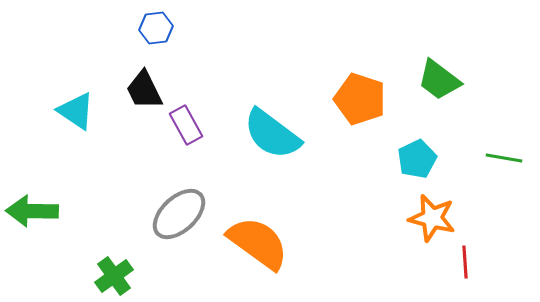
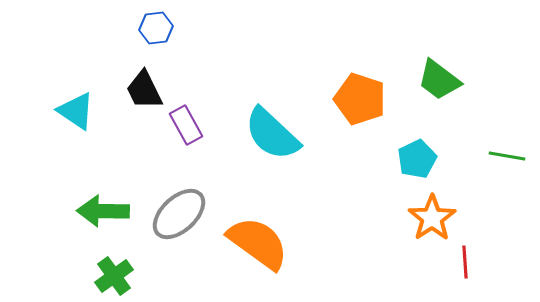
cyan semicircle: rotated 6 degrees clockwise
green line: moved 3 px right, 2 px up
green arrow: moved 71 px right
orange star: rotated 24 degrees clockwise
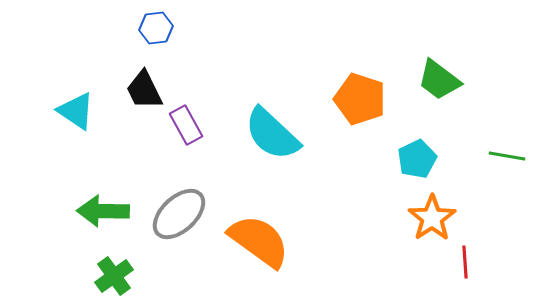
orange semicircle: moved 1 px right, 2 px up
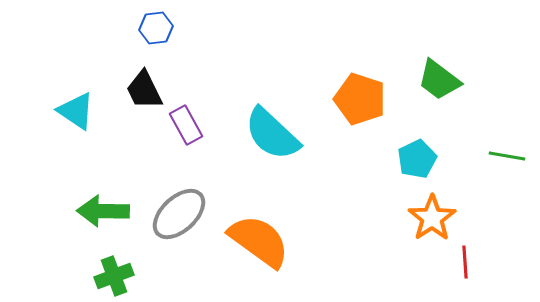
green cross: rotated 15 degrees clockwise
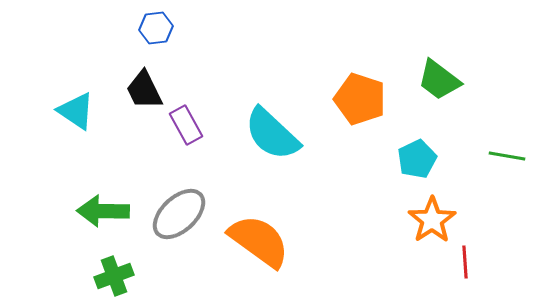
orange star: moved 2 px down
